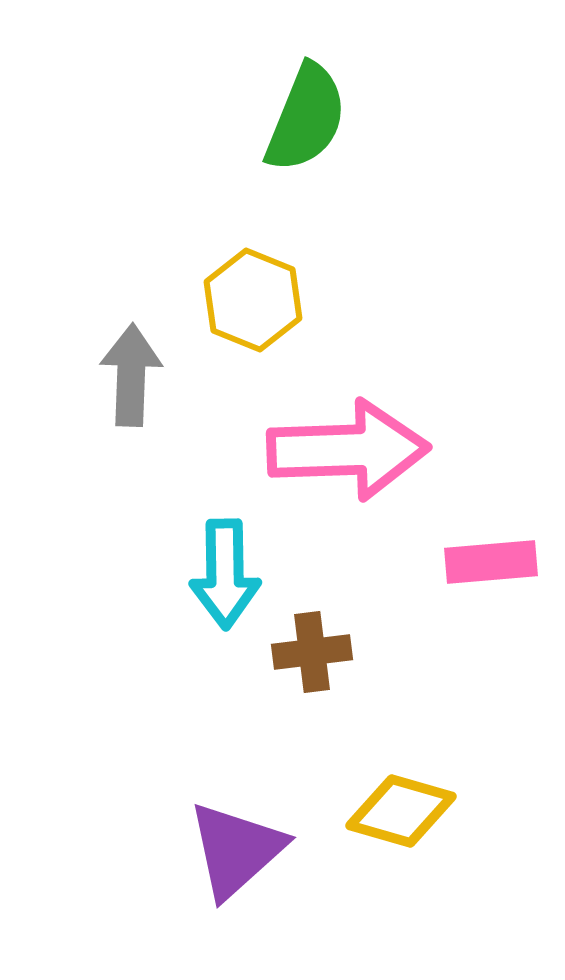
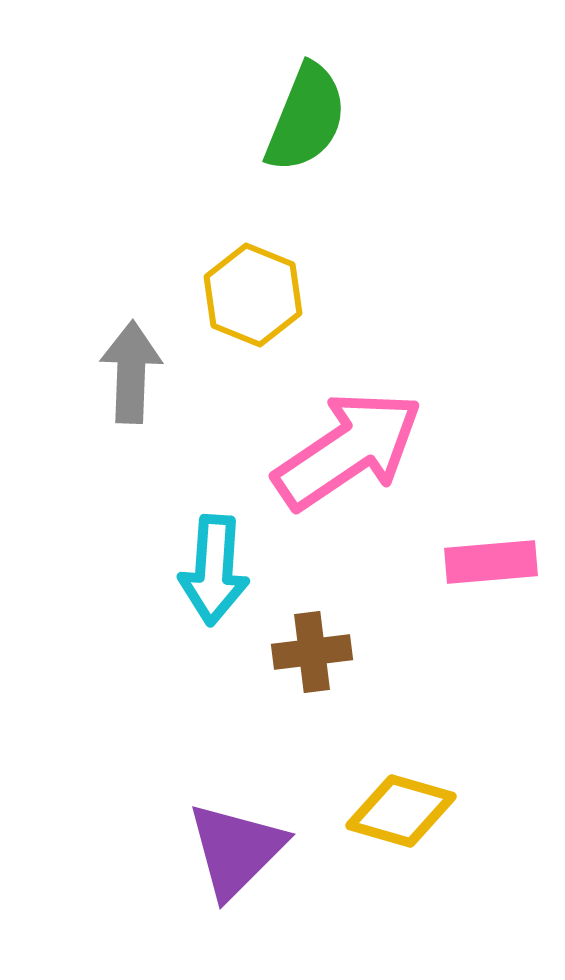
yellow hexagon: moved 5 px up
gray arrow: moved 3 px up
pink arrow: rotated 32 degrees counterclockwise
cyan arrow: moved 11 px left, 4 px up; rotated 5 degrees clockwise
purple triangle: rotated 3 degrees counterclockwise
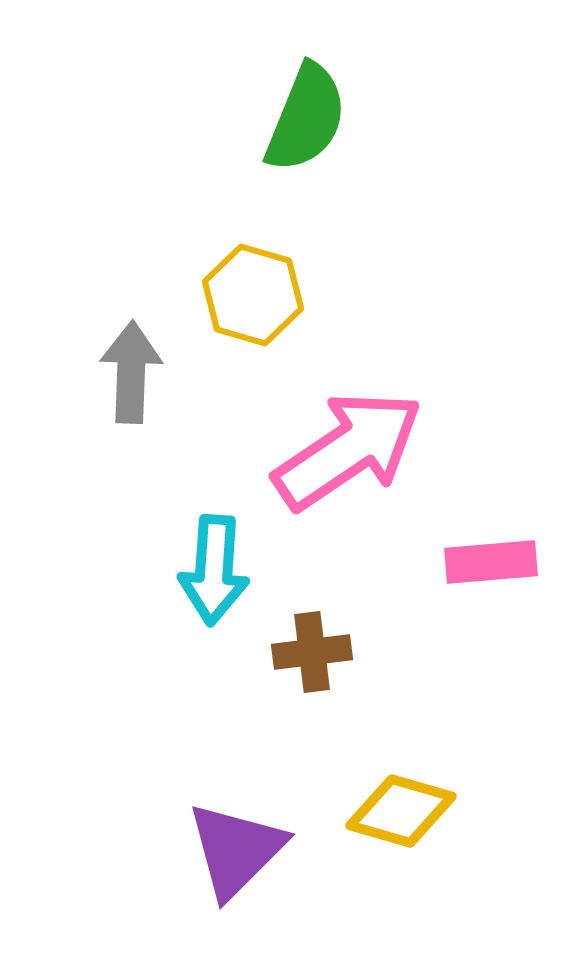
yellow hexagon: rotated 6 degrees counterclockwise
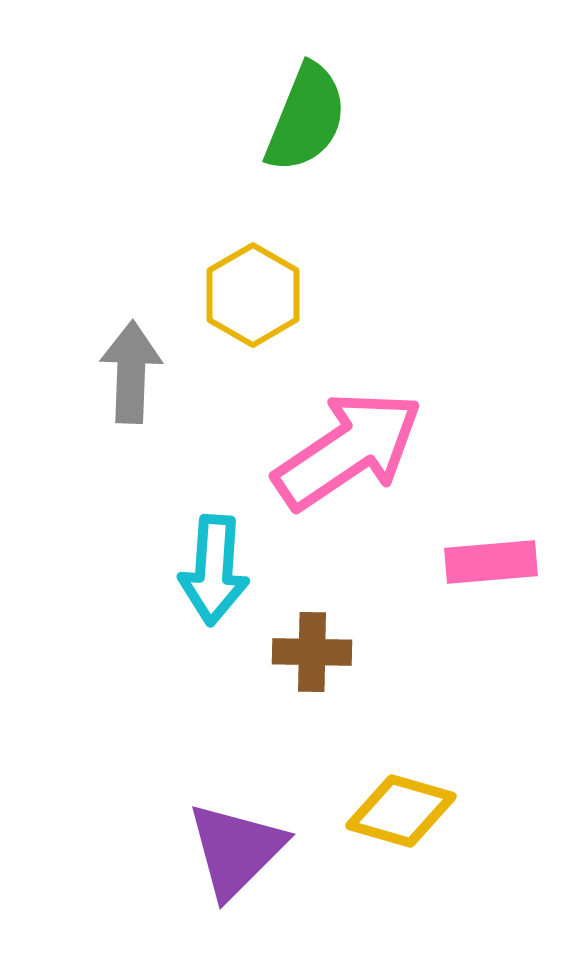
yellow hexagon: rotated 14 degrees clockwise
brown cross: rotated 8 degrees clockwise
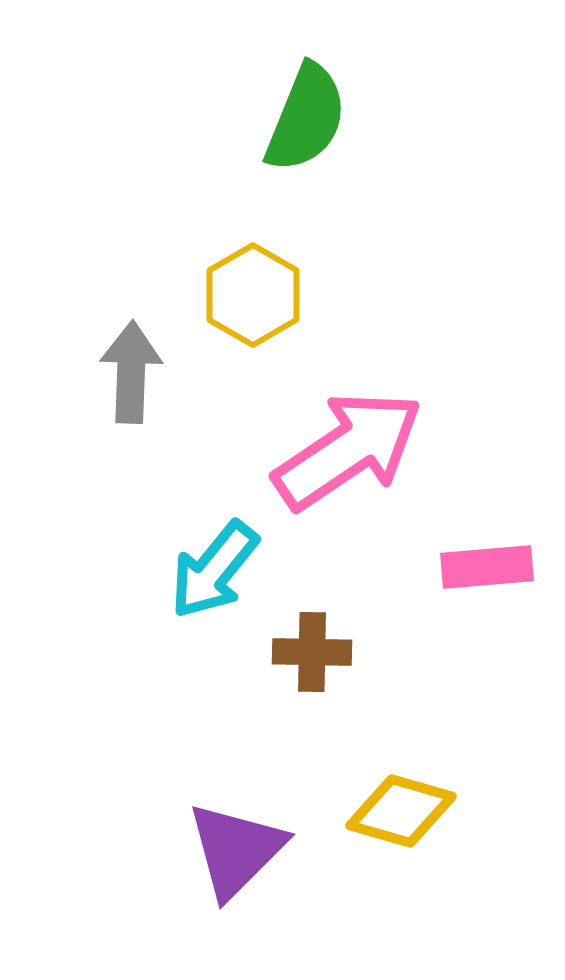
pink rectangle: moved 4 px left, 5 px down
cyan arrow: rotated 35 degrees clockwise
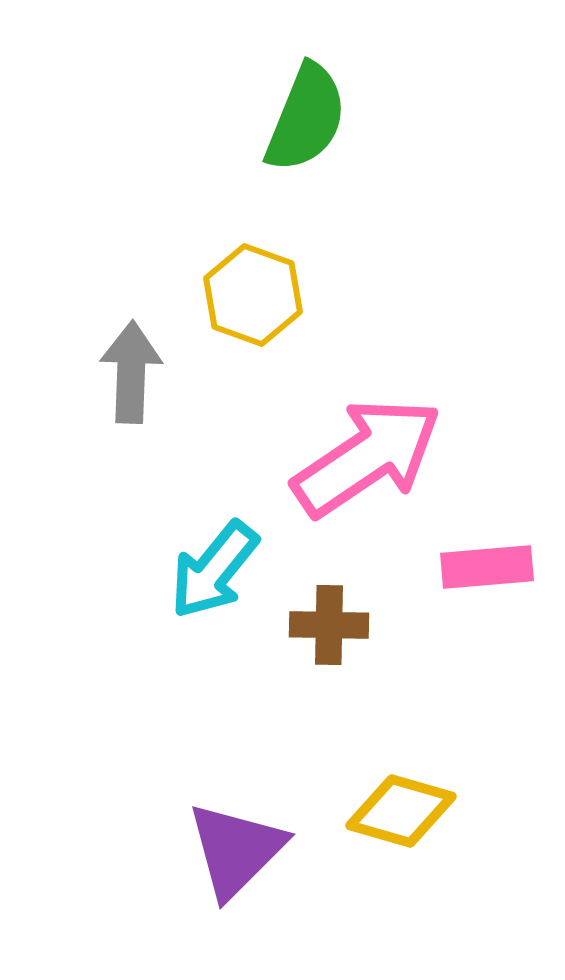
yellow hexagon: rotated 10 degrees counterclockwise
pink arrow: moved 19 px right, 7 px down
brown cross: moved 17 px right, 27 px up
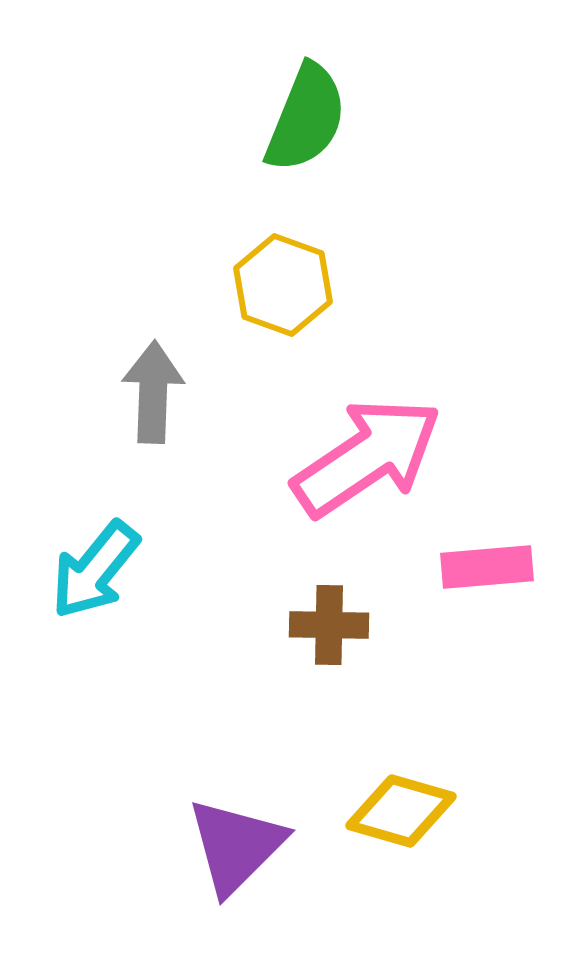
yellow hexagon: moved 30 px right, 10 px up
gray arrow: moved 22 px right, 20 px down
cyan arrow: moved 119 px left
purple triangle: moved 4 px up
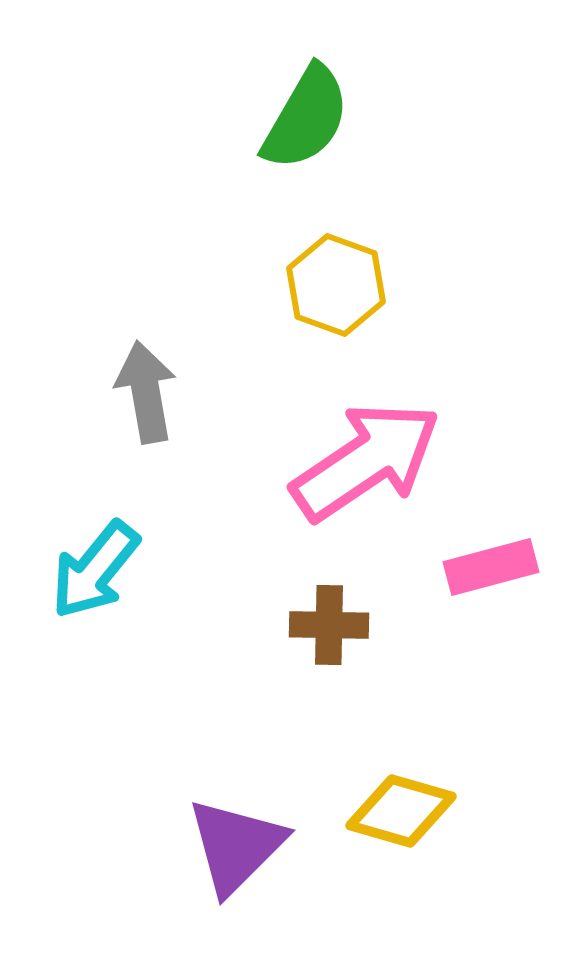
green semicircle: rotated 8 degrees clockwise
yellow hexagon: moved 53 px right
gray arrow: moved 7 px left; rotated 12 degrees counterclockwise
pink arrow: moved 1 px left, 4 px down
pink rectangle: moved 4 px right; rotated 10 degrees counterclockwise
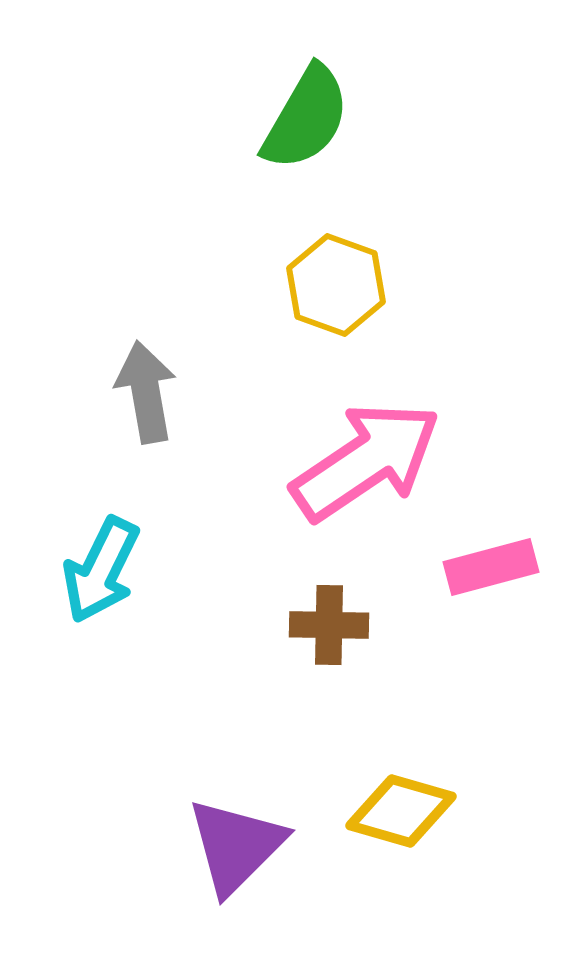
cyan arrow: moved 6 px right; rotated 13 degrees counterclockwise
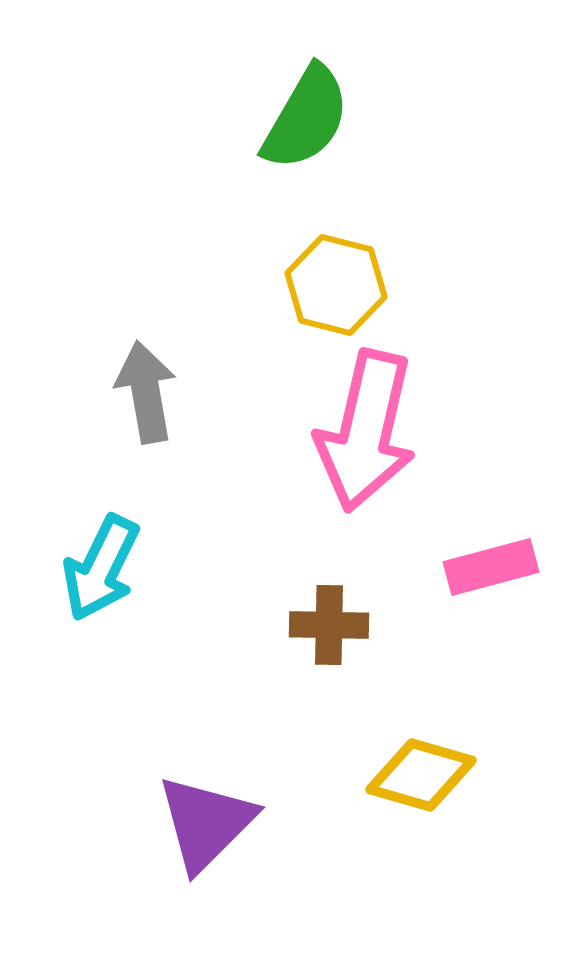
yellow hexagon: rotated 6 degrees counterclockwise
pink arrow: moved 30 px up; rotated 137 degrees clockwise
cyan arrow: moved 2 px up
yellow diamond: moved 20 px right, 36 px up
purple triangle: moved 30 px left, 23 px up
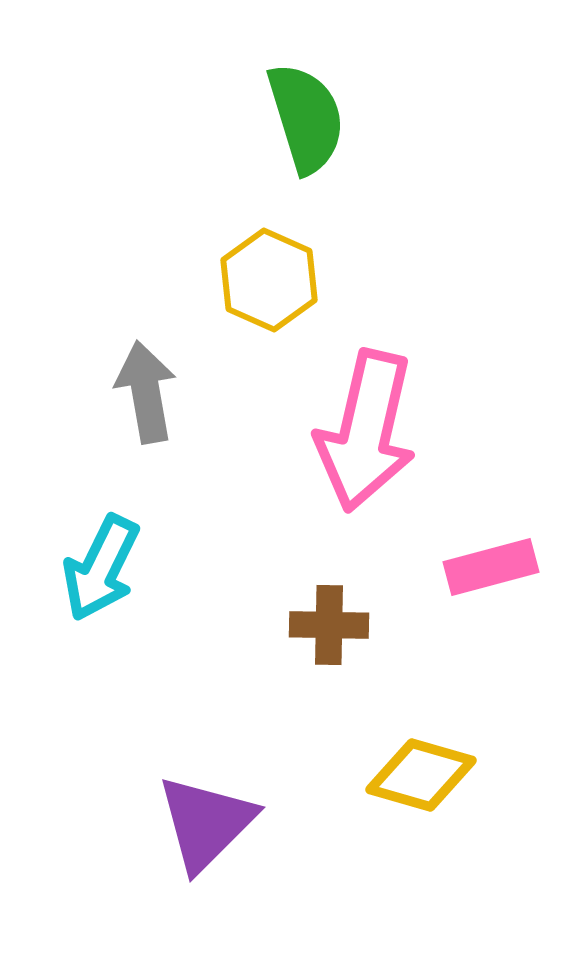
green semicircle: rotated 47 degrees counterclockwise
yellow hexagon: moved 67 px left, 5 px up; rotated 10 degrees clockwise
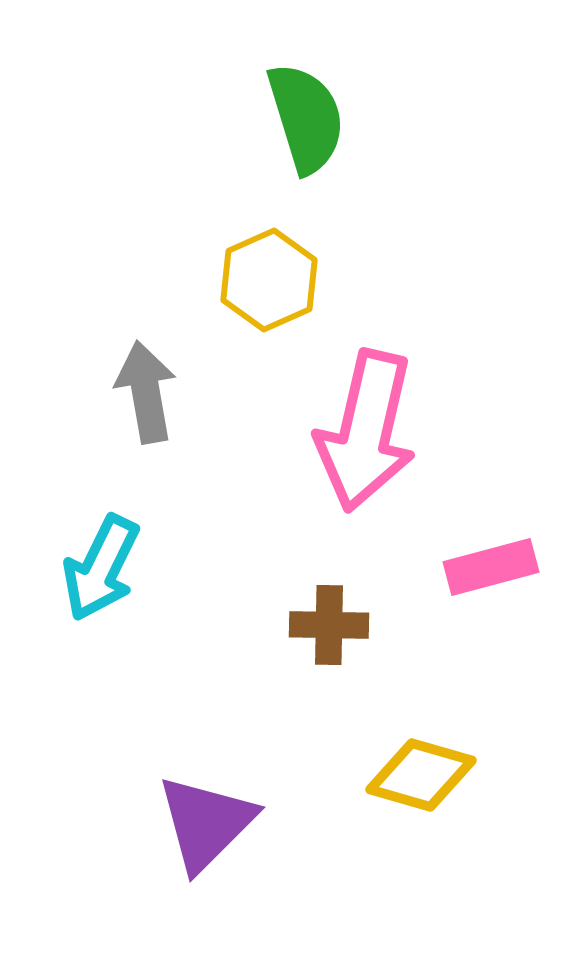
yellow hexagon: rotated 12 degrees clockwise
